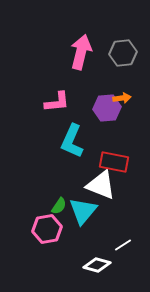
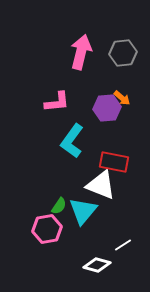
orange arrow: rotated 48 degrees clockwise
cyan L-shape: rotated 12 degrees clockwise
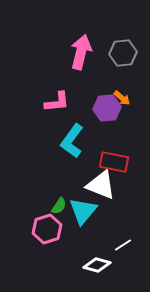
pink hexagon: rotated 8 degrees counterclockwise
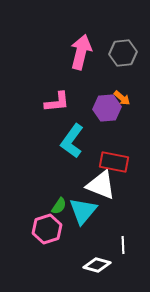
white line: rotated 60 degrees counterclockwise
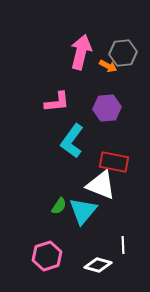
orange arrow: moved 14 px left, 32 px up; rotated 12 degrees counterclockwise
pink hexagon: moved 27 px down
white diamond: moved 1 px right
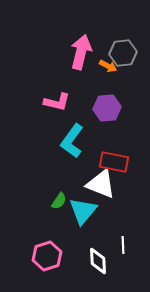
pink L-shape: rotated 20 degrees clockwise
white triangle: moved 1 px up
green semicircle: moved 5 px up
white diamond: moved 4 px up; rotated 72 degrees clockwise
